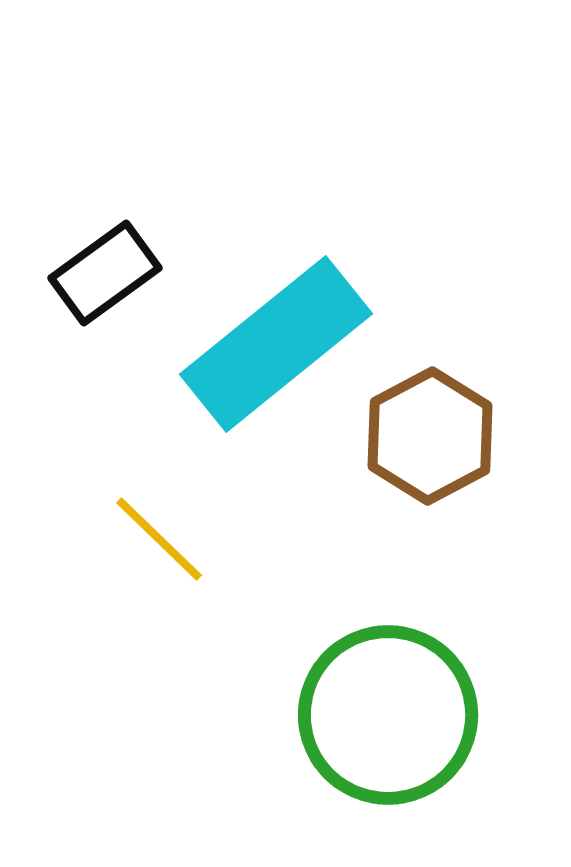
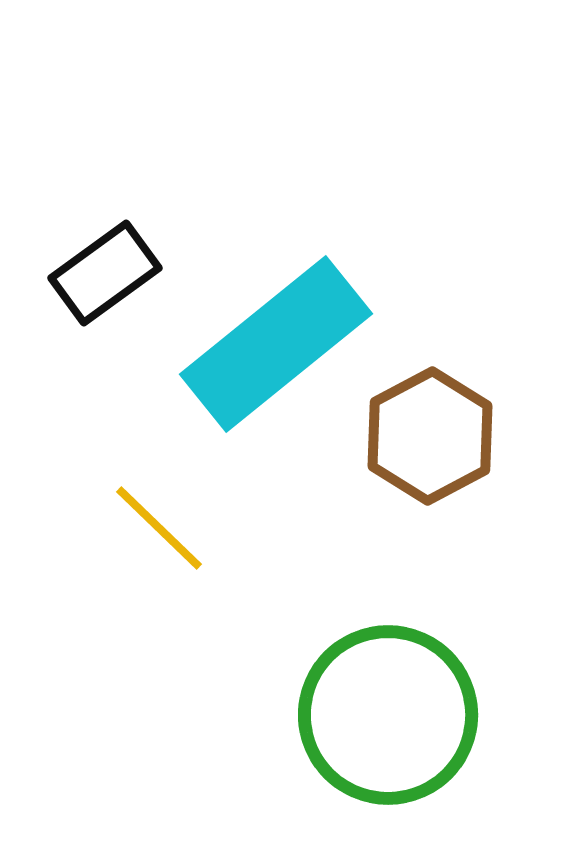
yellow line: moved 11 px up
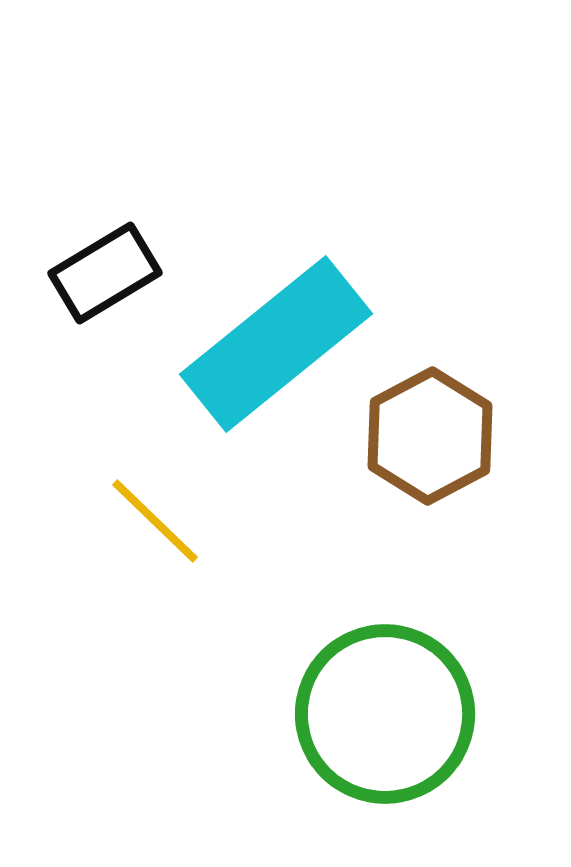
black rectangle: rotated 5 degrees clockwise
yellow line: moved 4 px left, 7 px up
green circle: moved 3 px left, 1 px up
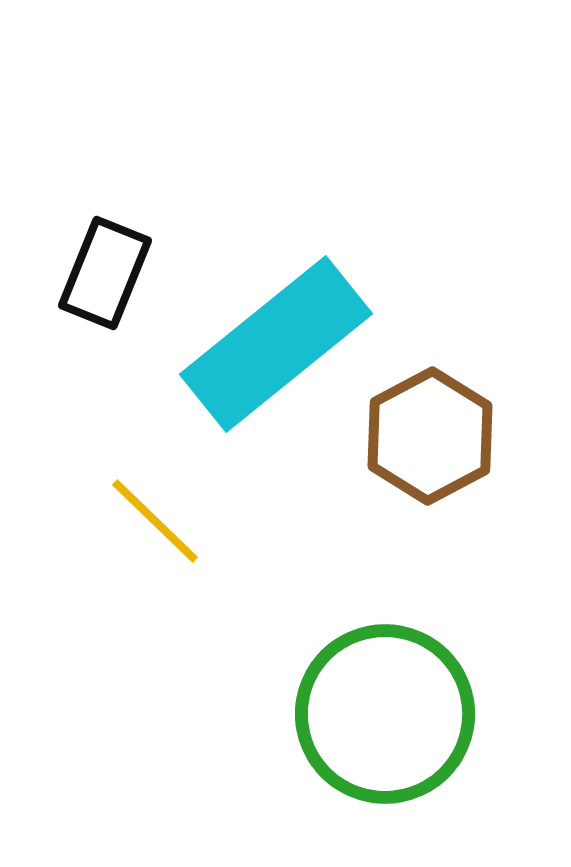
black rectangle: rotated 37 degrees counterclockwise
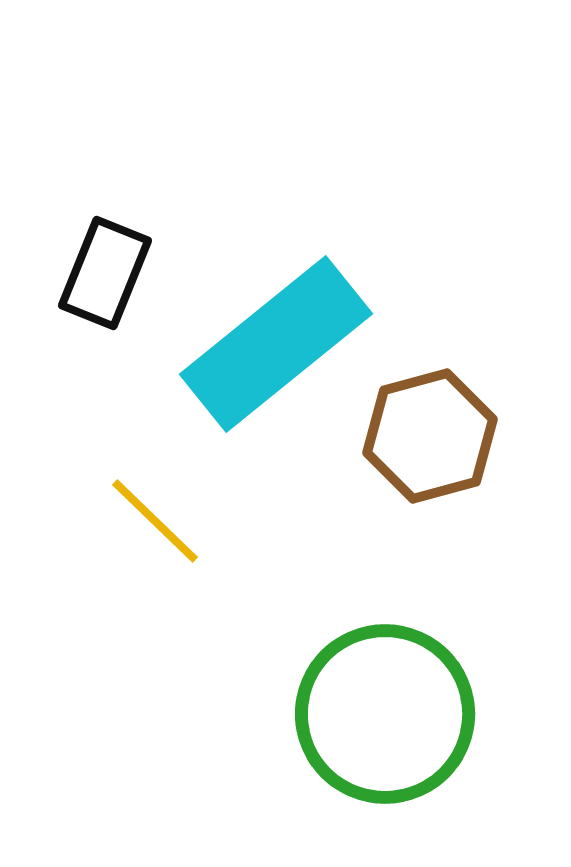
brown hexagon: rotated 13 degrees clockwise
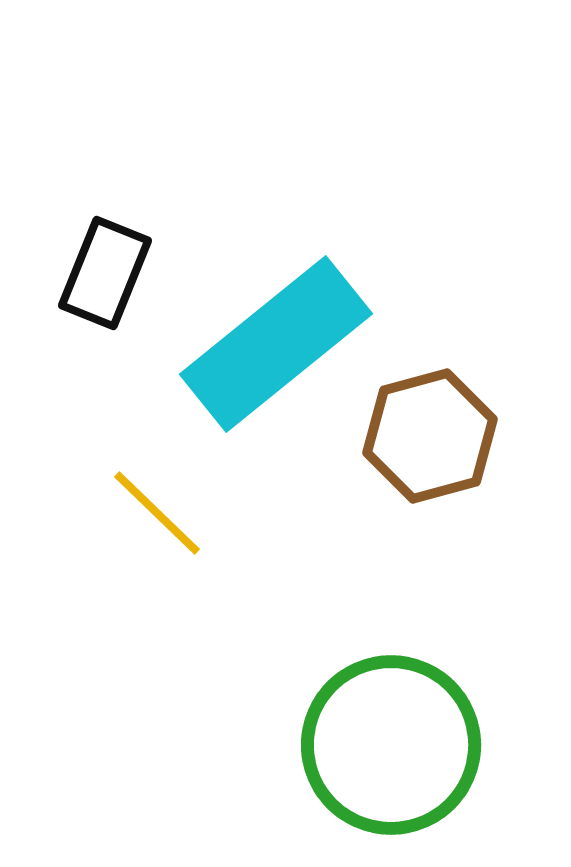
yellow line: moved 2 px right, 8 px up
green circle: moved 6 px right, 31 px down
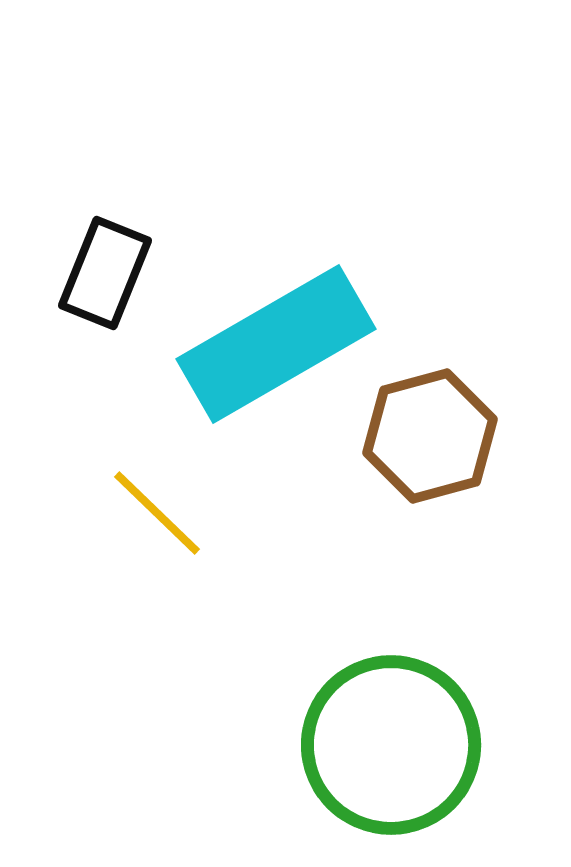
cyan rectangle: rotated 9 degrees clockwise
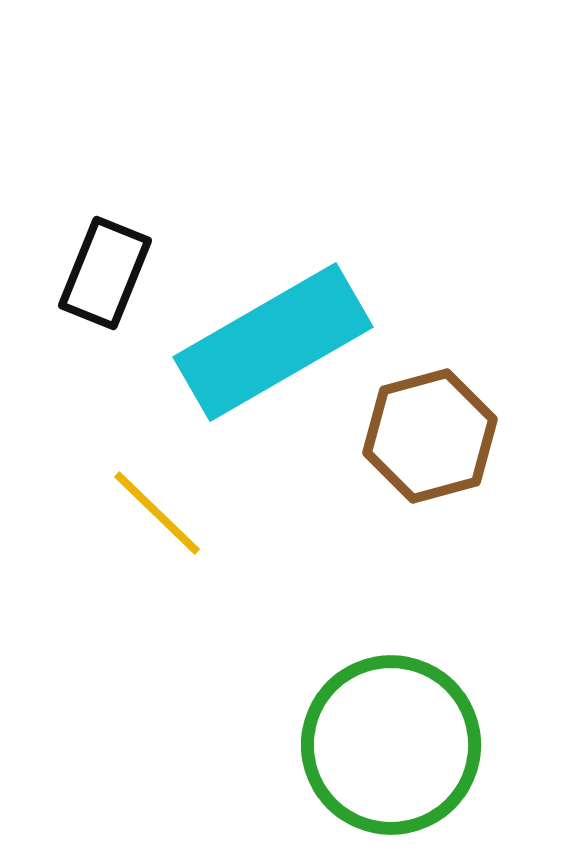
cyan rectangle: moved 3 px left, 2 px up
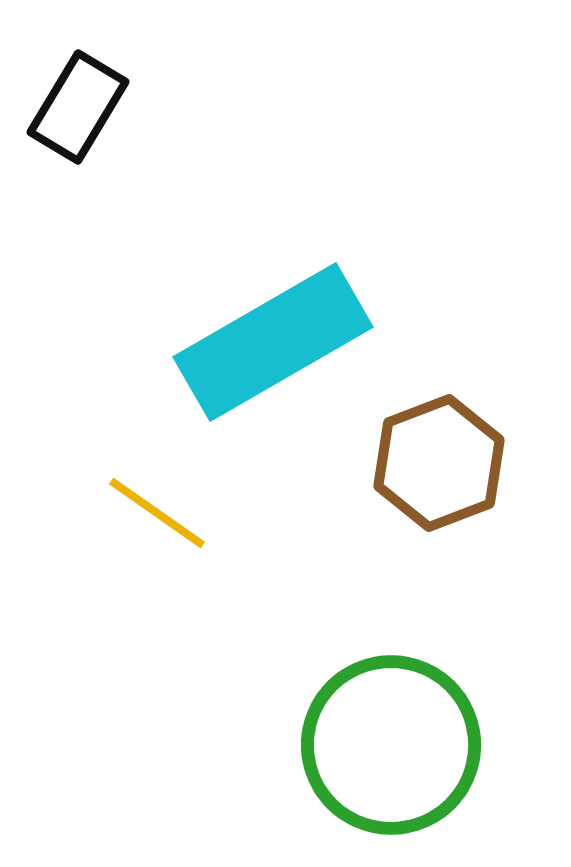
black rectangle: moved 27 px left, 166 px up; rotated 9 degrees clockwise
brown hexagon: moved 9 px right, 27 px down; rotated 6 degrees counterclockwise
yellow line: rotated 9 degrees counterclockwise
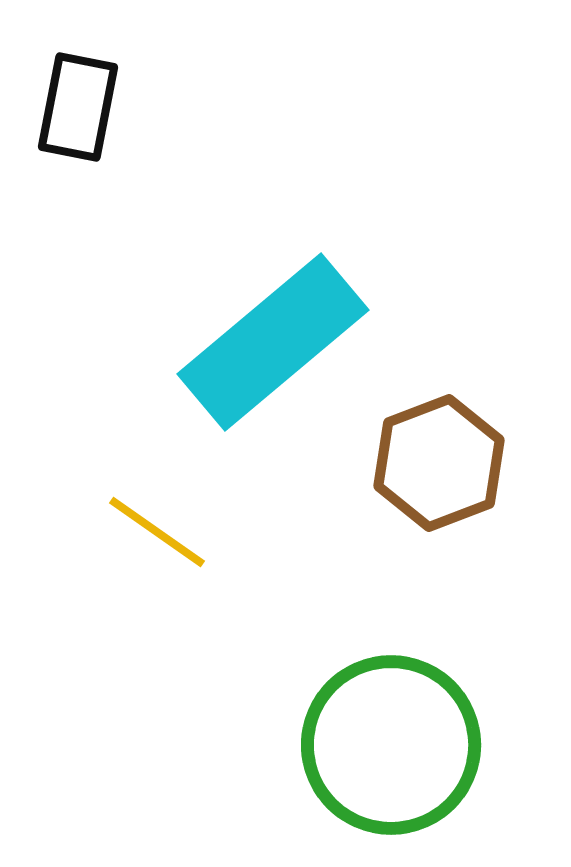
black rectangle: rotated 20 degrees counterclockwise
cyan rectangle: rotated 10 degrees counterclockwise
yellow line: moved 19 px down
